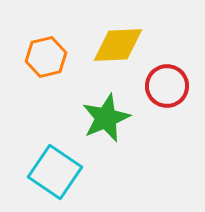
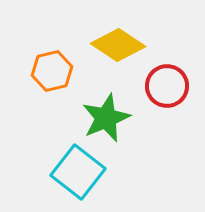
yellow diamond: rotated 36 degrees clockwise
orange hexagon: moved 6 px right, 14 px down
cyan square: moved 23 px right; rotated 4 degrees clockwise
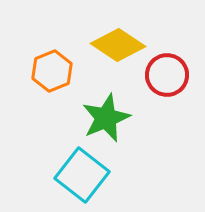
orange hexagon: rotated 9 degrees counterclockwise
red circle: moved 11 px up
cyan square: moved 4 px right, 3 px down
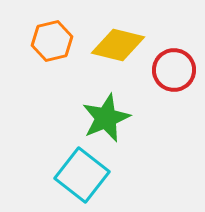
yellow diamond: rotated 20 degrees counterclockwise
orange hexagon: moved 30 px up; rotated 9 degrees clockwise
red circle: moved 7 px right, 5 px up
